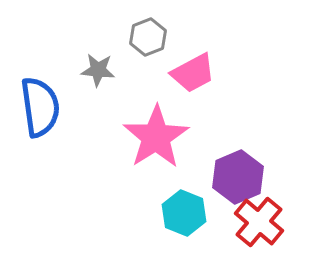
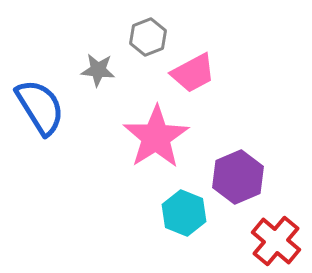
blue semicircle: rotated 24 degrees counterclockwise
red cross: moved 17 px right, 19 px down
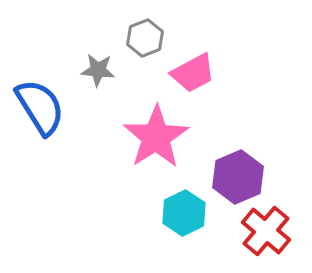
gray hexagon: moved 3 px left, 1 px down
cyan hexagon: rotated 12 degrees clockwise
red cross: moved 10 px left, 10 px up
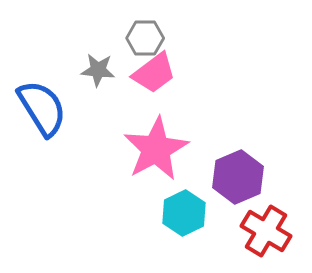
gray hexagon: rotated 21 degrees clockwise
pink trapezoid: moved 39 px left; rotated 9 degrees counterclockwise
blue semicircle: moved 2 px right, 1 px down
pink star: moved 12 px down; rotated 4 degrees clockwise
red cross: rotated 9 degrees counterclockwise
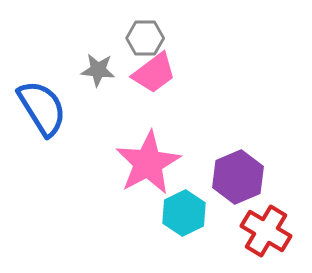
pink star: moved 8 px left, 14 px down
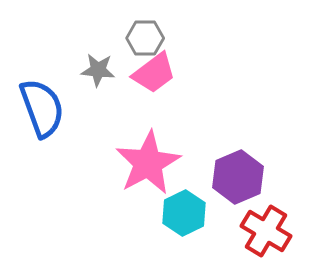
blue semicircle: rotated 12 degrees clockwise
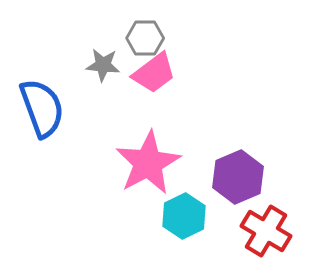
gray star: moved 5 px right, 5 px up
cyan hexagon: moved 3 px down
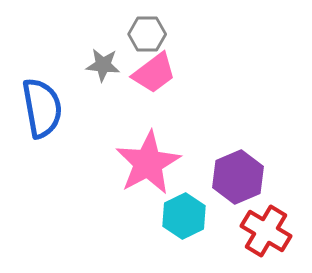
gray hexagon: moved 2 px right, 4 px up
blue semicircle: rotated 10 degrees clockwise
